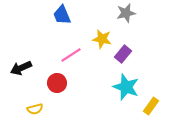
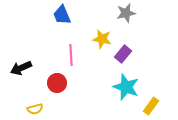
pink line: rotated 60 degrees counterclockwise
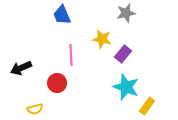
yellow rectangle: moved 4 px left
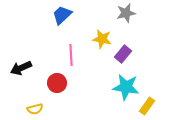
blue trapezoid: rotated 70 degrees clockwise
cyan star: rotated 12 degrees counterclockwise
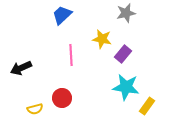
red circle: moved 5 px right, 15 px down
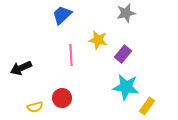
yellow star: moved 4 px left, 1 px down
yellow semicircle: moved 2 px up
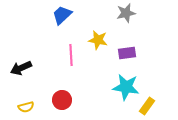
purple rectangle: moved 4 px right, 1 px up; rotated 42 degrees clockwise
red circle: moved 2 px down
yellow semicircle: moved 9 px left
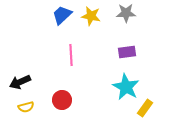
gray star: rotated 12 degrees clockwise
yellow star: moved 7 px left, 24 px up
purple rectangle: moved 1 px up
black arrow: moved 1 px left, 14 px down
cyan star: rotated 20 degrees clockwise
yellow rectangle: moved 2 px left, 2 px down
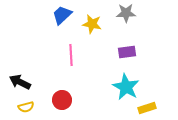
yellow star: moved 1 px right, 8 px down
black arrow: rotated 50 degrees clockwise
yellow rectangle: moved 2 px right; rotated 36 degrees clockwise
